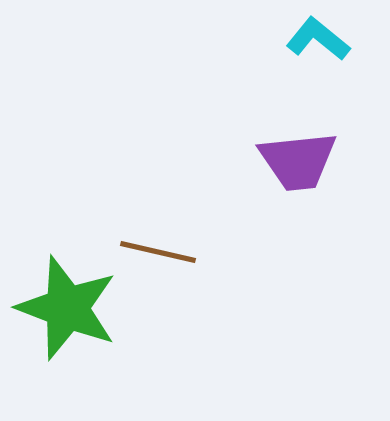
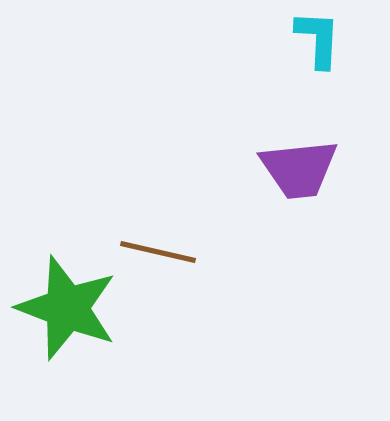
cyan L-shape: rotated 54 degrees clockwise
purple trapezoid: moved 1 px right, 8 px down
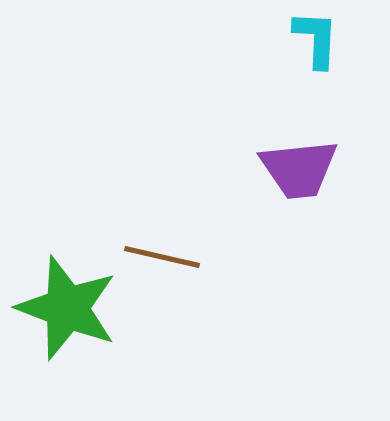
cyan L-shape: moved 2 px left
brown line: moved 4 px right, 5 px down
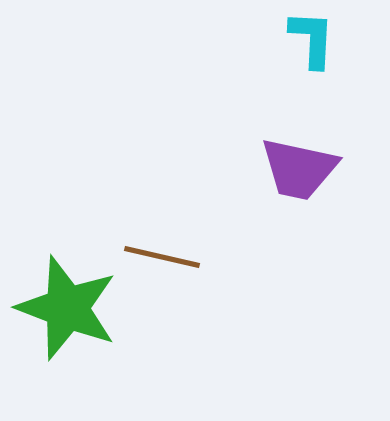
cyan L-shape: moved 4 px left
purple trapezoid: rotated 18 degrees clockwise
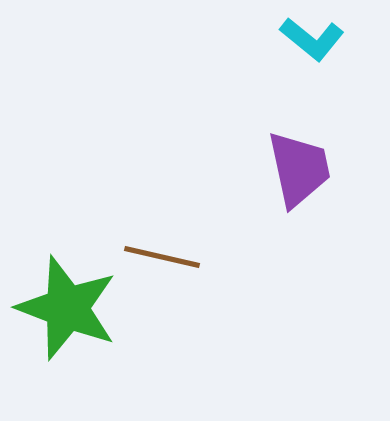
cyan L-shape: rotated 126 degrees clockwise
purple trapezoid: rotated 114 degrees counterclockwise
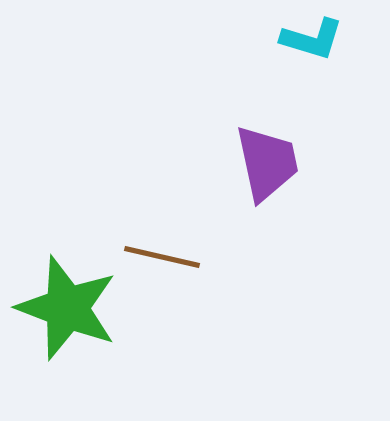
cyan L-shape: rotated 22 degrees counterclockwise
purple trapezoid: moved 32 px left, 6 px up
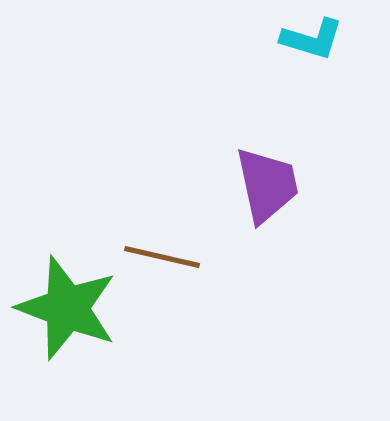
purple trapezoid: moved 22 px down
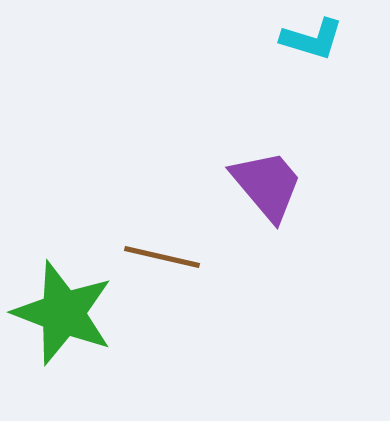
purple trapezoid: rotated 28 degrees counterclockwise
green star: moved 4 px left, 5 px down
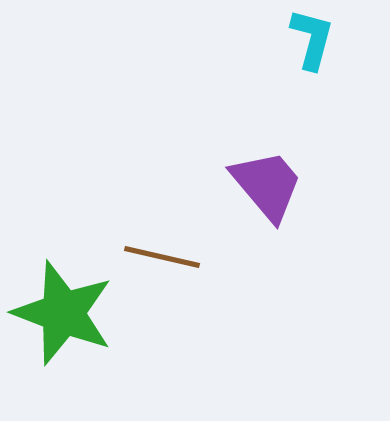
cyan L-shape: rotated 92 degrees counterclockwise
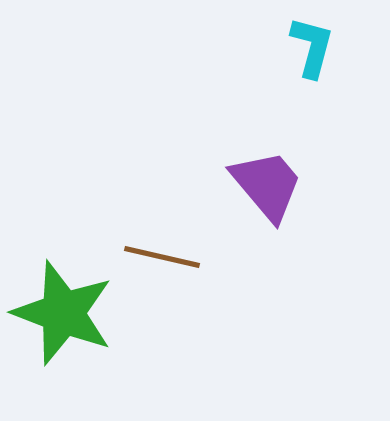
cyan L-shape: moved 8 px down
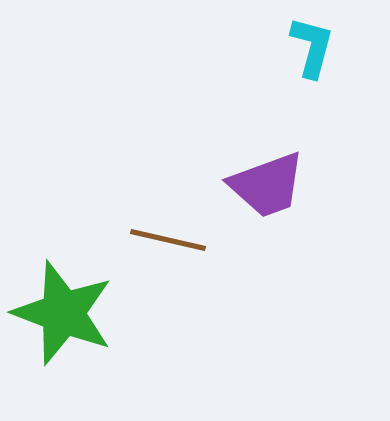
purple trapezoid: rotated 110 degrees clockwise
brown line: moved 6 px right, 17 px up
